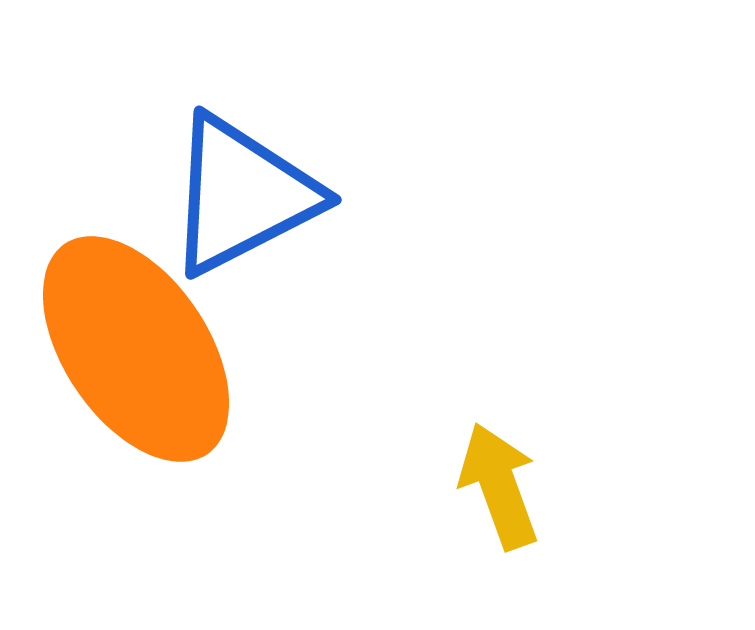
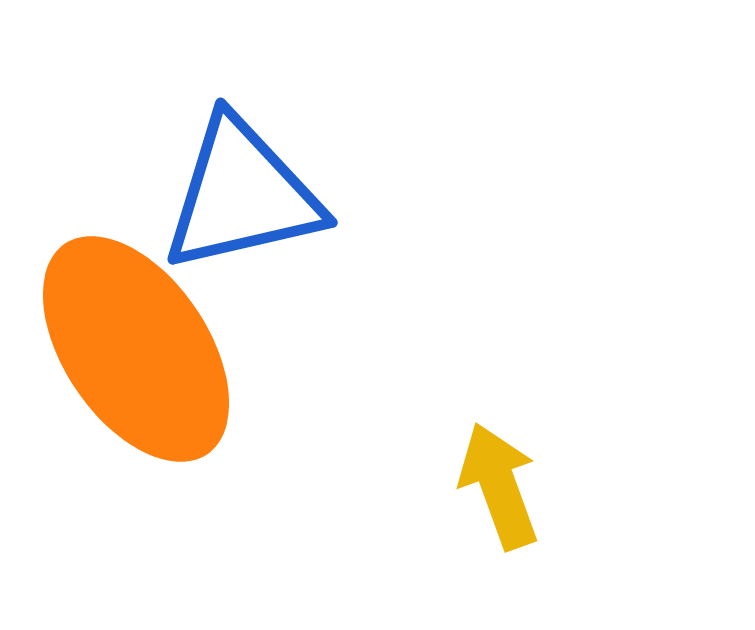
blue triangle: rotated 14 degrees clockwise
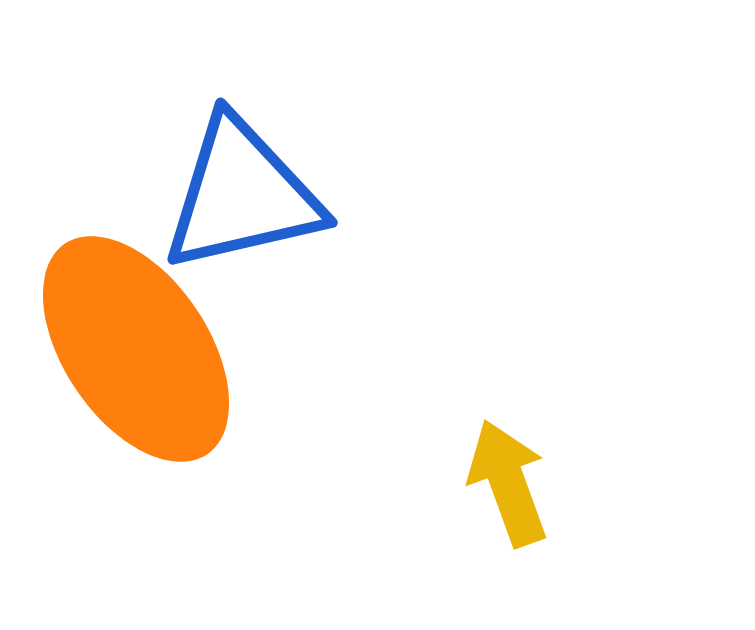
yellow arrow: moved 9 px right, 3 px up
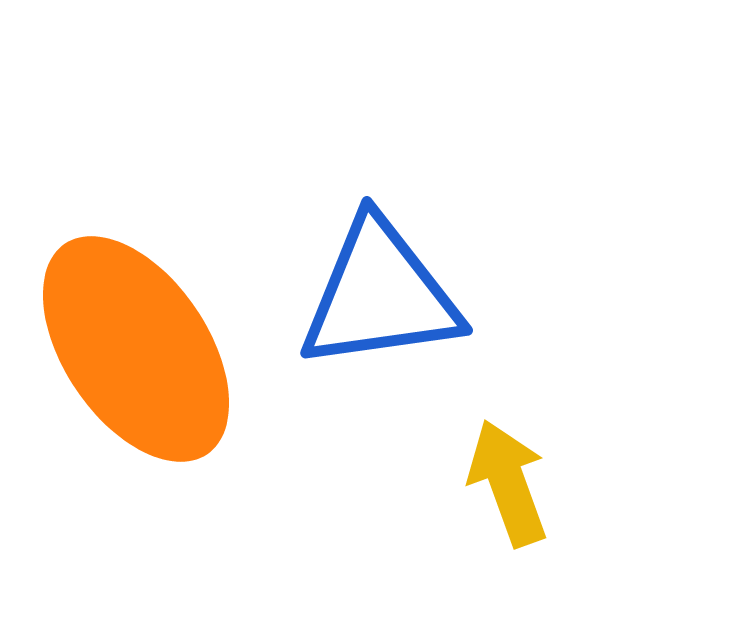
blue triangle: moved 138 px right, 100 px down; rotated 5 degrees clockwise
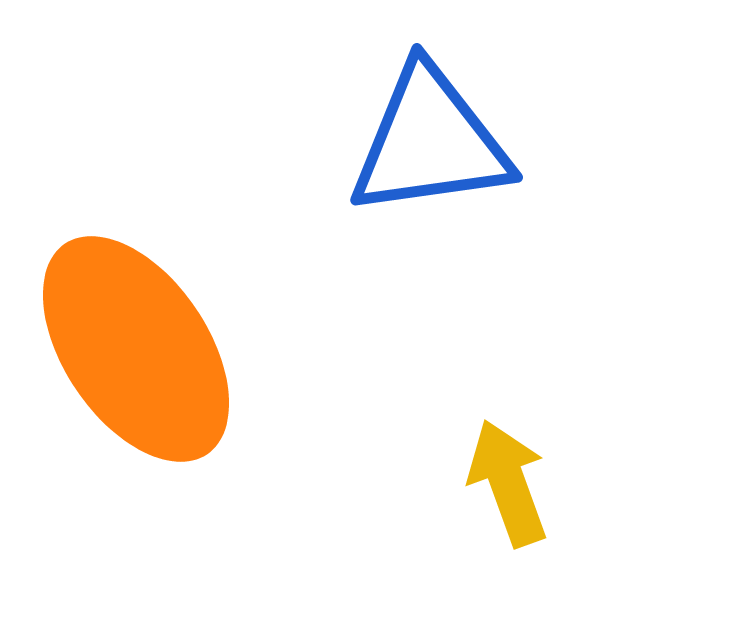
blue triangle: moved 50 px right, 153 px up
